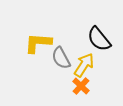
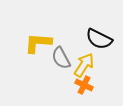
black semicircle: rotated 24 degrees counterclockwise
orange cross: moved 3 px right, 1 px up; rotated 18 degrees counterclockwise
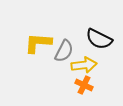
gray semicircle: moved 3 px right, 7 px up; rotated 125 degrees counterclockwise
yellow arrow: rotated 50 degrees clockwise
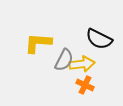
gray semicircle: moved 9 px down
yellow arrow: moved 2 px left, 1 px up
orange cross: moved 1 px right
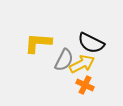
black semicircle: moved 8 px left, 4 px down
yellow arrow: rotated 20 degrees counterclockwise
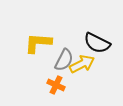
black semicircle: moved 6 px right
orange cross: moved 29 px left
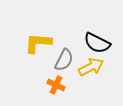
yellow arrow: moved 9 px right, 3 px down
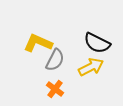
yellow L-shape: rotated 20 degrees clockwise
gray semicircle: moved 9 px left
orange cross: moved 1 px left, 4 px down; rotated 12 degrees clockwise
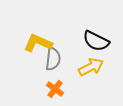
black semicircle: moved 1 px left, 2 px up
gray semicircle: moved 2 px left, 1 px up; rotated 20 degrees counterclockwise
